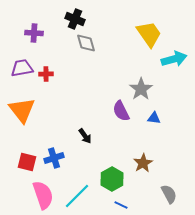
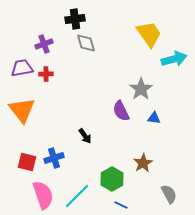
black cross: rotated 30 degrees counterclockwise
purple cross: moved 10 px right, 11 px down; rotated 24 degrees counterclockwise
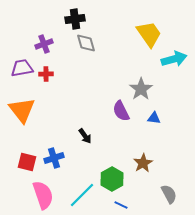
cyan line: moved 5 px right, 1 px up
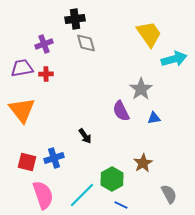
blue triangle: rotated 16 degrees counterclockwise
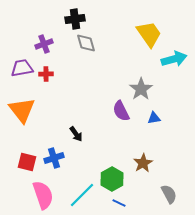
black arrow: moved 9 px left, 2 px up
blue line: moved 2 px left, 2 px up
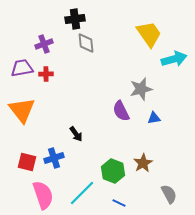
gray diamond: rotated 10 degrees clockwise
gray star: rotated 20 degrees clockwise
green hexagon: moved 1 px right, 8 px up; rotated 10 degrees counterclockwise
cyan line: moved 2 px up
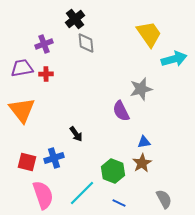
black cross: rotated 30 degrees counterclockwise
blue triangle: moved 10 px left, 24 px down
brown star: moved 1 px left
gray semicircle: moved 5 px left, 5 px down
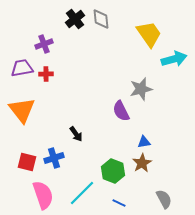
gray diamond: moved 15 px right, 24 px up
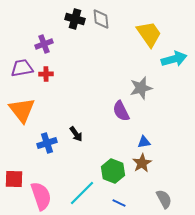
black cross: rotated 36 degrees counterclockwise
gray star: moved 1 px up
blue cross: moved 7 px left, 15 px up
red square: moved 13 px left, 17 px down; rotated 12 degrees counterclockwise
pink semicircle: moved 2 px left, 1 px down
